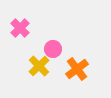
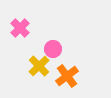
orange cross: moved 10 px left, 7 px down
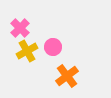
pink circle: moved 2 px up
yellow cross: moved 12 px left, 15 px up; rotated 15 degrees clockwise
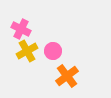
pink cross: moved 1 px right, 1 px down; rotated 18 degrees counterclockwise
pink circle: moved 4 px down
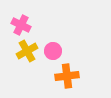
pink cross: moved 4 px up
orange cross: rotated 30 degrees clockwise
